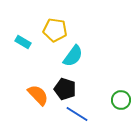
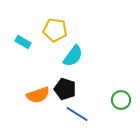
orange semicircle: rotated 115 degrees clockwise
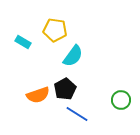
black pentagon: rotated 25 degrees clockwise
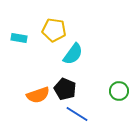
yellow pentagon: moved 1 px left
cyan rectangle: moved 4 px left, 4 px up; rotated 21 degrees counterclockwise
cyan semicircle: moved 2 px up
black pentagon: rotated 20 degrees counterclockwise
green circle: moved 2 px left, 9 px up
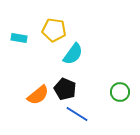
green circle: moved 1 px right, 1 px down
orange semicircle: rotated 20 degrees counterclockwise
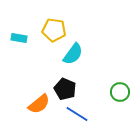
orange semicircle: moved 1 px right, 9 px down
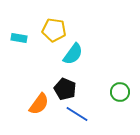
orange semicircle: rotated 15 degrees counterclockwise
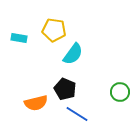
orange semicircle: moved 3 px left, 1 px up; rotated 40 degrees clockwise
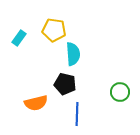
cyan rectangle: rotated 63 degrees counterclockwise
cyan semicircle: rotated 40 degrees counterclockwise
black pentagon: moved 5 px up; rotated 10 degrees counterclockwise
blue line: rotated 60 degrees clockwise
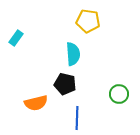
yellow pentagon: moved 34 px right, 9 px up
cyan rectangle: moved 3 px left
green circle: moved 1 px left, 2 px down
blue line: moved 4 px down
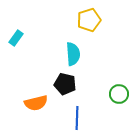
yellow pentagon: moved 1 px right, 1 px up; rotated 25 degrees counterclockwise
